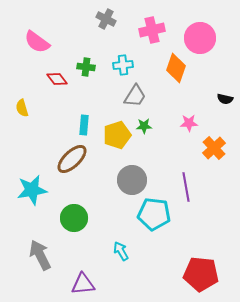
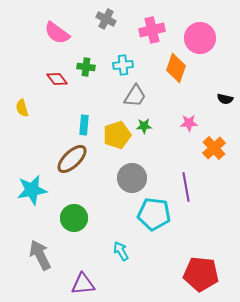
pink semicircle: moved 20 px right, 9 px up
gray circle: moved 2 px up
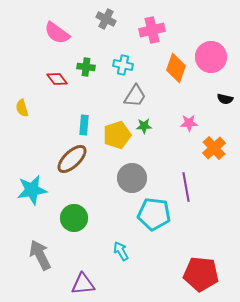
pink circle: moved 11 px right, 19 px down
cyan cross: rotated 18 degrees clockwise
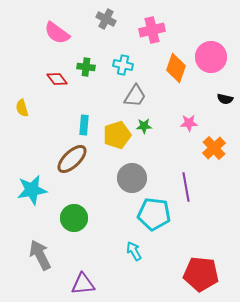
cyan arrow: moved 13 px right
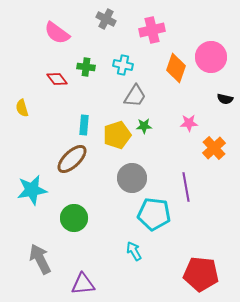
gray arrow: moved 4 px down
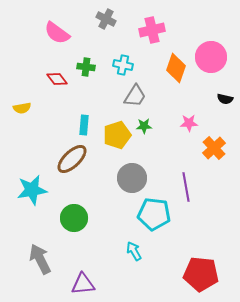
yellow semicircle: rotated 84 degrees counterclockwise
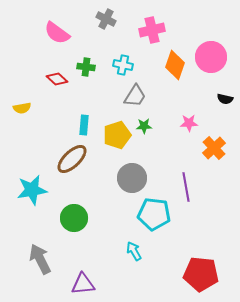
orange diamond: moved 1 px left, 3 px up
red diamond: rotated 10 degrees counterclockwise
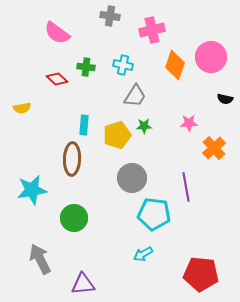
gray cross: moved 4 px right, 3 px up; rotated 18 degrees counterclockwise
brown ellipse: rotated 44 degrees counterclockwise
cyan arrow: moved 9 px right, 3 px down; rotated 90 degrees counterclockwise
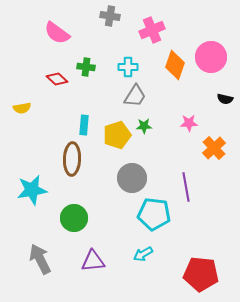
pink cross: rotated 10 degrees counterclockwise
cyan cross: moved 5 px right, 2 px down; rotated 12 degrees counterclockwise
purple triangle: moved 10 px right, 23 px up
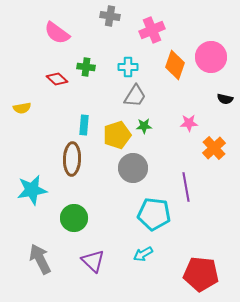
gray circle: moved 1 px right, 10 px up
purple triangle: rotated 50 degrees clockwise
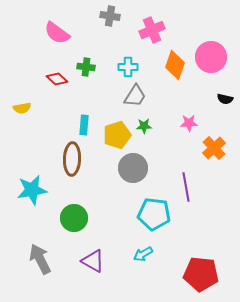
purple triangle: rotated 15 degrees counterclockwise
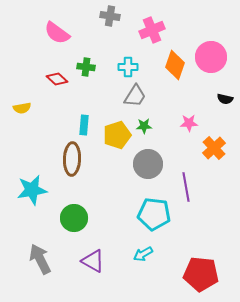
gray circle: moved 15 px right, 4 px up
